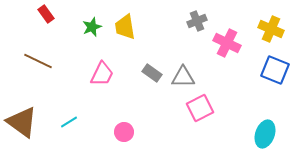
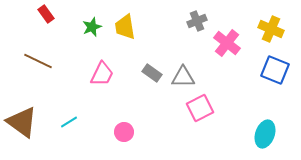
pink cross: rotated 12 degrees clockwise
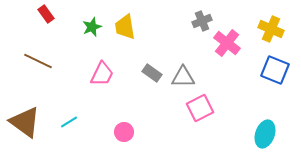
gray cross: moved 5 px right
brown triangle: moved 3 px right
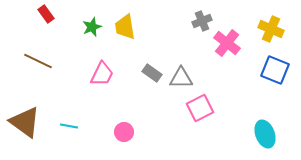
gray triangle: moved 2 px left, 1 px down
cyan line: moved 4 px down; rotated 42 degrees clockwise
cyan ellipse: rotated 40 degrees counterclockwise
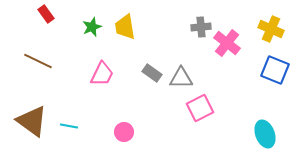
gray cross: moved 1 px left, 6 px down; rotated 18 degrees clockwise
brown triangle: moved 7 px right, 1 px up
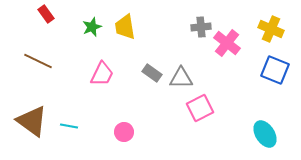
cyan ellipse: rotated 12 degrees counterclockwise
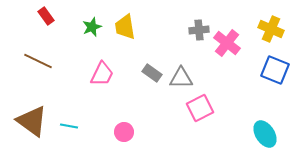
red rectangle: moved 2 px down
gray cross: moved 2 px left, 3 px down
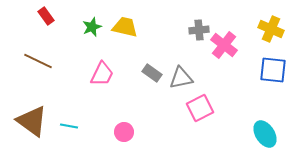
yellow trapezoid: rotated 112 degrees clockwise
pink cross: moved 3 px left, 2 px down
blue square: moved 2 px left; rotated 16 degrees counterclockwise
gray triangle: rotated 10 degrees counterclockwise
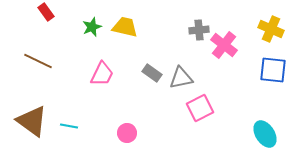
red rectangle: moved 4 px up
pink circle: moved 3 px right, 1 px down
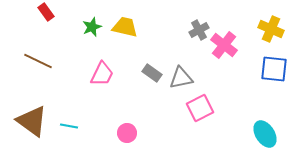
gray cross: rotated 24 degrees counterclockwise
blue square: moved 1 px right, 1 px up
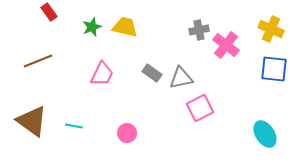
red rectangle: moved 3 px right
gray cross: rotated 18 degrees clockwise
pink cross: moved 2 px right
brown line: rotated 48 degrees counterclockwise
cyan line: moved 5 px right
